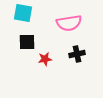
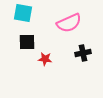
pink semicircle: rotated 15 degrees counterclockwise
black cross: moved 6 px right, 1 px up
red star: rotated 16 degrees clockwise
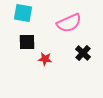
black cross: rotated 35 degrees counterclockwise
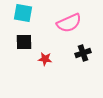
black square: moved 3 px left
black cross: rotated 28 degrees clockwise
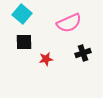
cyan square: moved 1 px left, 1 px down; rotated 30 degrees clockwise
red star: moved 1 px right; rotated 16 degrees counterclockwise
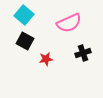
cyan square: moved 2 px right, 1 px down
black square: moved 1 px right, 1 px up; rotated 30 degrees clockwise
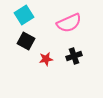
cyan square: rotated 18 degrees clockwise
black square: moved 1 px right
black cross: moved 9 px left, 3 px down
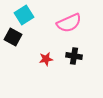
black square: moved 13 px left, 4 px up
black cross: rotated 28 degrees clockwise
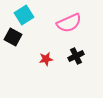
black cross: moved 2 px right; rotated 35 degrees counterclockwise
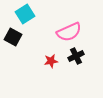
cyan square: moved 1 px right, 1 px up
pink semicircle: moved 9 px down
red star: moved 5 px right, 2 px down
